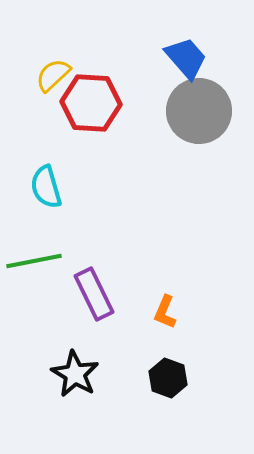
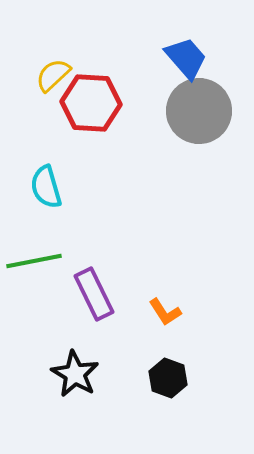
orange L-shape: rotated 56 degrees counterclockwise
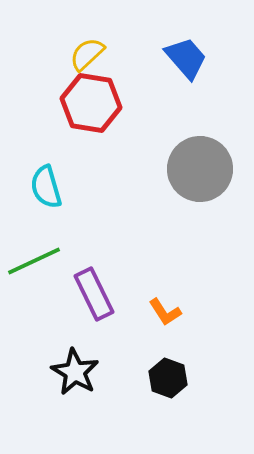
yellow semicircle: moved 34 px right, 21 px up
red hexagon: rotated 6 degrees clockwise
gray circle: moved 1 px right, 58 px down
green line: rotated 14 degrees counterclockwise
black star: moved 2 px up
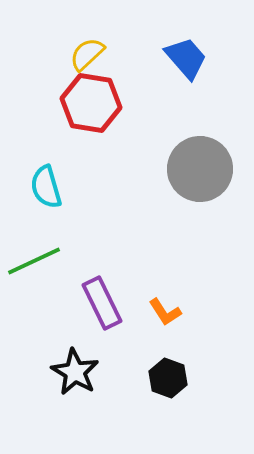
purple rectangle: moved 8 px right, 9 px down
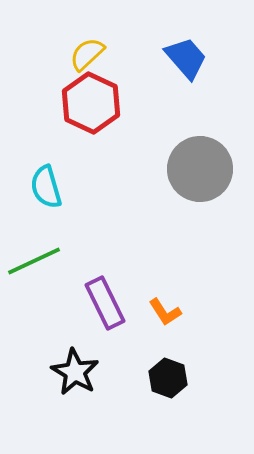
red hexagon: rotated 16 degrees clockwise
purple rectangle: moved 3 px right
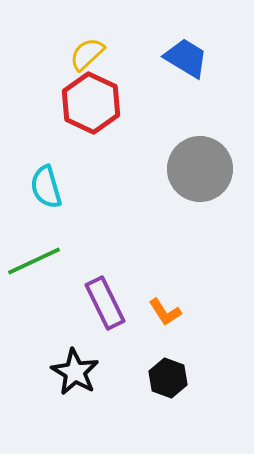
blue trapezoid: rotated 18 degrees counterclockwise
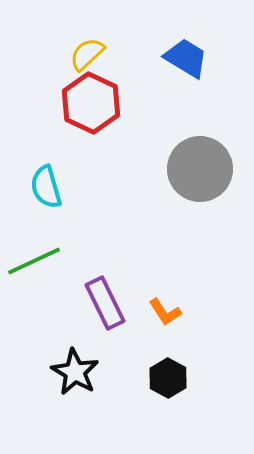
black hexagon: rotated 9 degrees clockwise
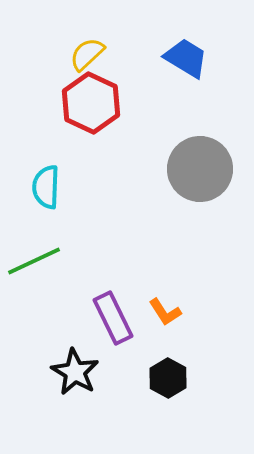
cyan semicircle: rotated 18 degrees clockwise
purple rectangle: moved 8 px right, 15 px down
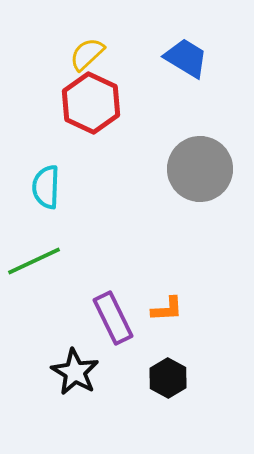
orange L-shape: moved 2 px right, 3 px up; rotated 60 degrees counterclockwise
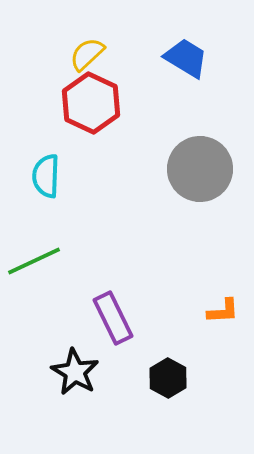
cyan semicircle: moved 11 px up
orange L-shape: moved 56 px right, 2 px down
